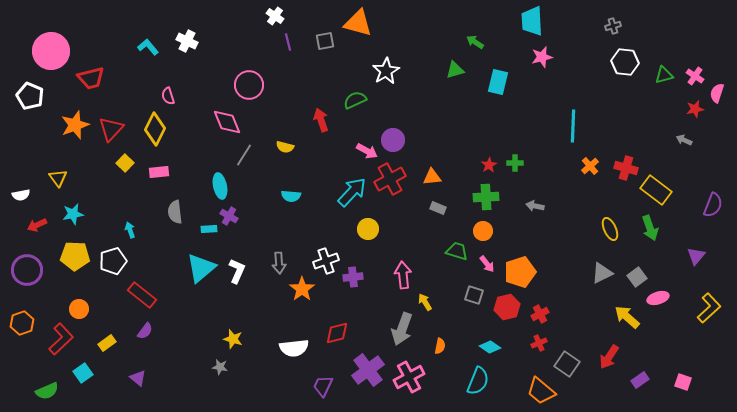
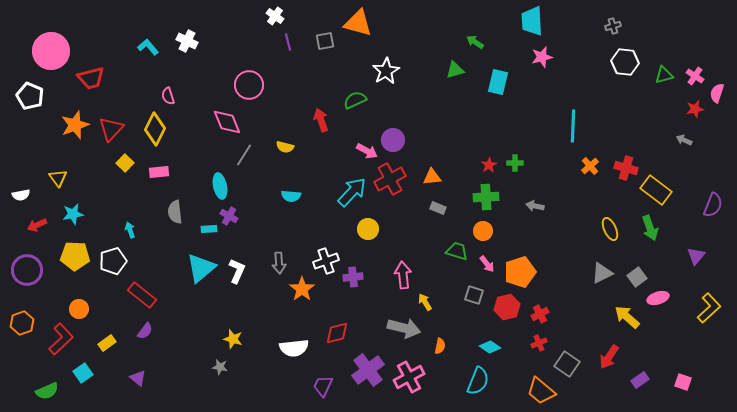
gray arrow at (402, 329): moved 2 px right, 1 px up; rotated 96 degrees counterclockwise
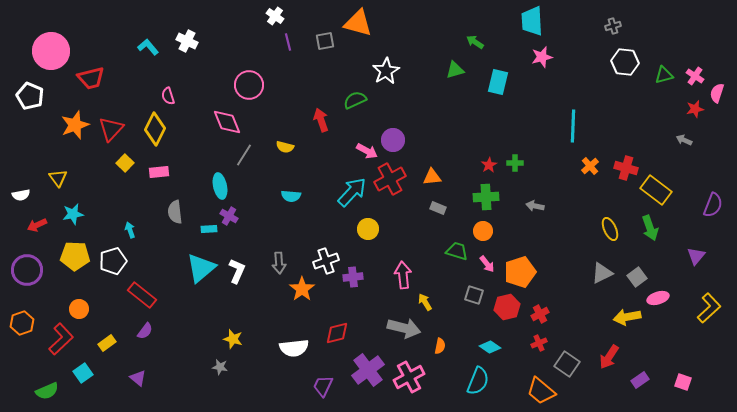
yellow arrow at (627, 317): rotated 52 degrees counterclockwise
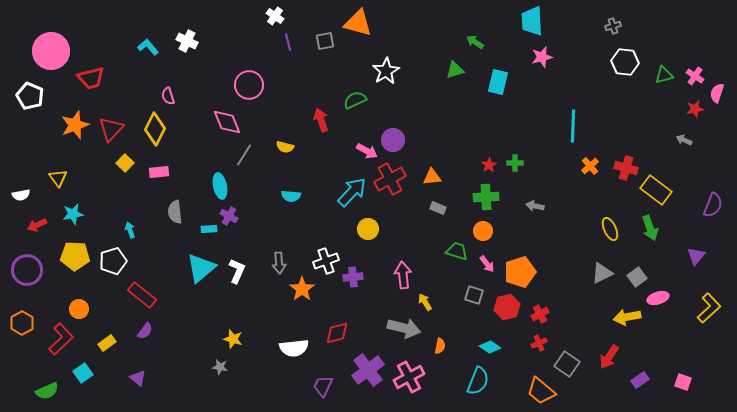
orange hexagon at (22, 323): rotated 10 degrees counterclockwise
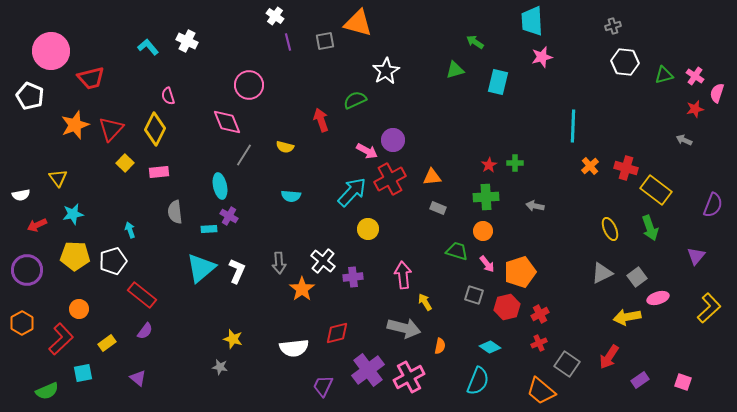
white cross at (326, 261): moved 3 px left; rotated 30 degrees counterclockwise
cyan square at (83, 373): rotated 24 degrees clockwise
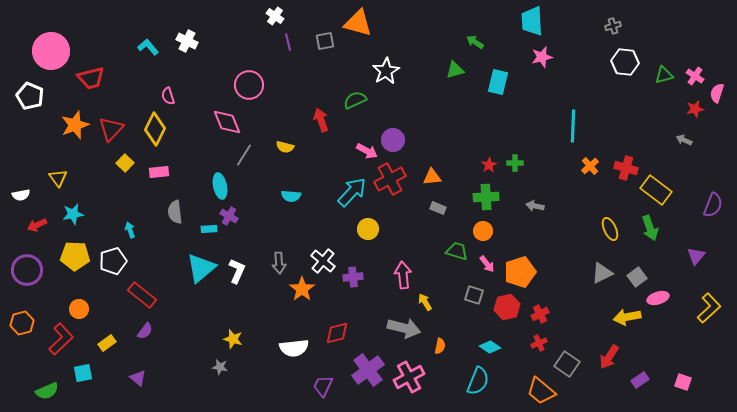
orange hexagon at (22, 323): rotated 15 degrees clockwise
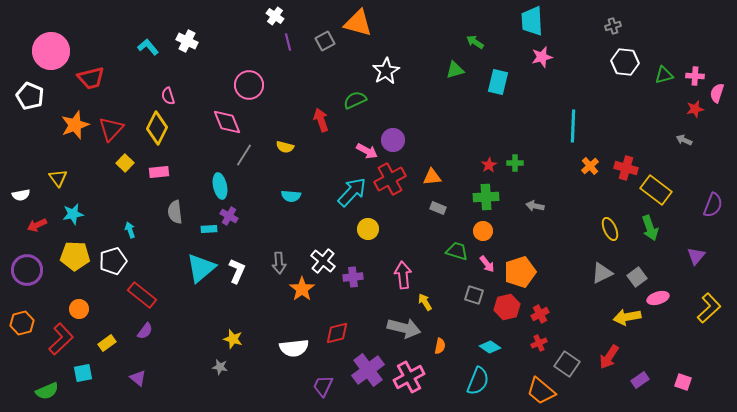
gray square at (325, 41): rotated 18 degrees counterclockwise
pink cross at (695, 76): rotated 30 degrees counterclockwise
yellow diamond at (155, 129): moved 2 px right, 1 px up
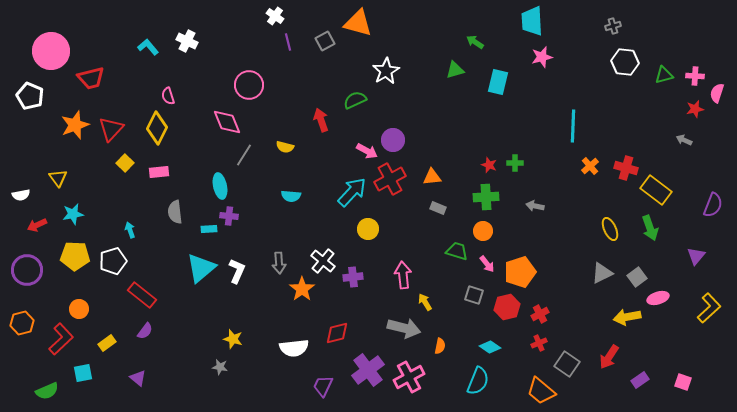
red star at (489, 165): rotated 21 degrees counterclockwise
purple cross at (229, 216): rotated 24 degrees counterclockwise
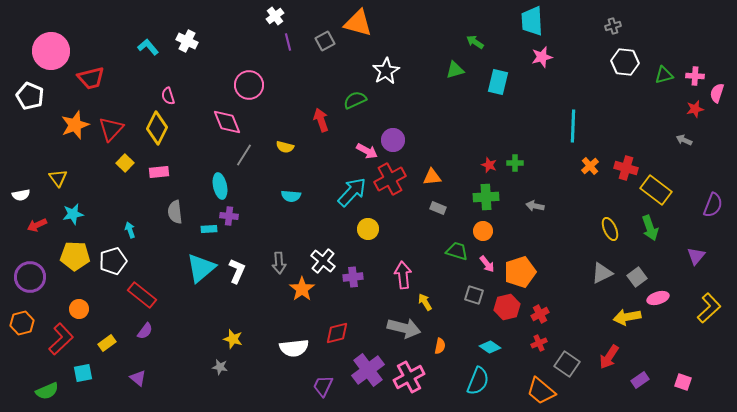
white cross at (275, 16): rotated 18 degrees clockwise
purple circle at (27, 270): moved 3 px right, 7 px down
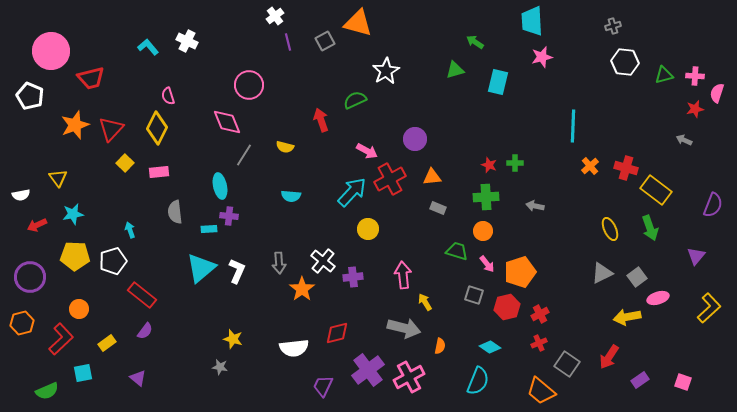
purple circle at (393, 140): moved 22 px right, 1 px up
